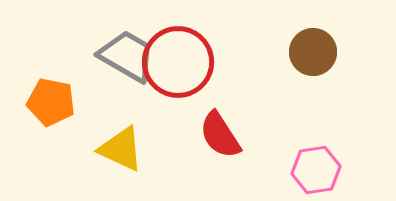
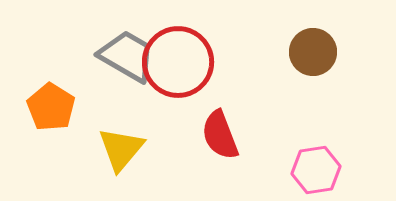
orange pentagon: moved 5 px down; rotated 21 degrees clockwise
red semicircle: rotated 12 degrees clockwise
yellow triangle: rotated 45 degrees clockwise
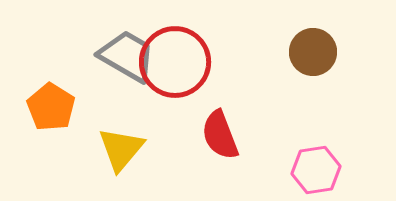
red circle: moved 3 px left
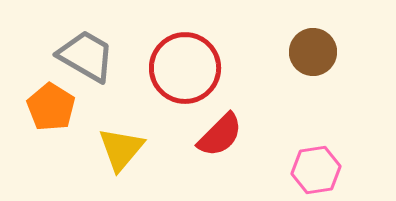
gray trapezoid: moved 41 px left
red circle: moved 10 px right, 6 px down
red semicircle: rotated 114 degrees counterclockwise
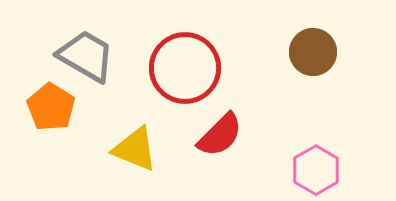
yellow triangle: moved 14 px right; rotated 48 degrees counterclockwise
pink hexagon: rotated 21 degrees counterclockwise
